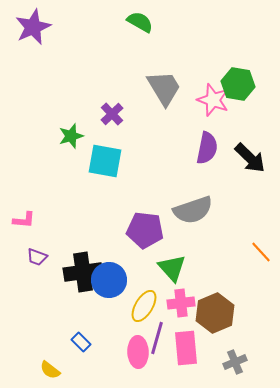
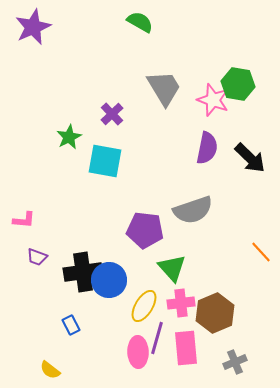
green star: moved 2 px left, 1 px down; rotated 10 degrees counterclockwise
blue rectangle: moved 10 px left, 17 px up; rotated 18 degrees clockwise
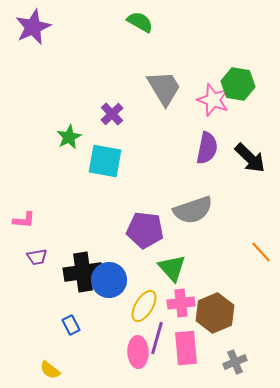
purple trapezoid: rotated 30 degrees counterclockwise
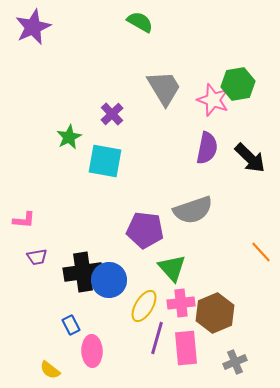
green hexagon: rotated 20 degrees counterclockwise
pink ellipse: moved 46 px left, 1 px up
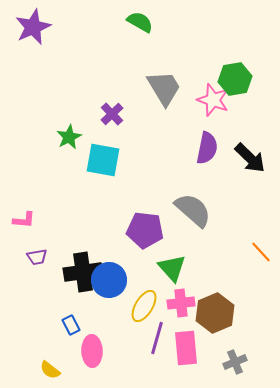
green hexagon: moved 3 px left, 5 px up
cyan square: moved 2 px left, 1 px up
gray semicircle: rotated 120 degrees counterclockwise
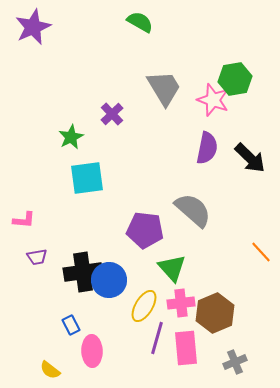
green star: moved 2 px right
cyan square: moved 16 px left, 18 px down; rotated 18 degrees counterclockwise
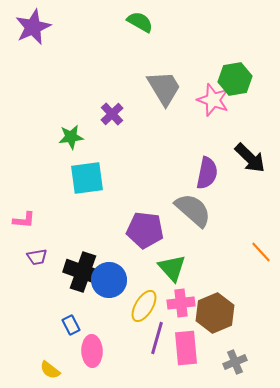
green star: rotated 20 degrees clockwise
purple semicircle: moved 25 px down
black cross: rotated 27 degrees clockwise
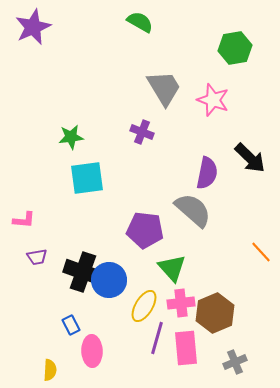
green hexagon: moved 31 px up
purple cross: moved 30 px right, 18 px down; rotated 25 degrees counterclockwise
yellow semicircle: rotated 125 degrees counterclockwise
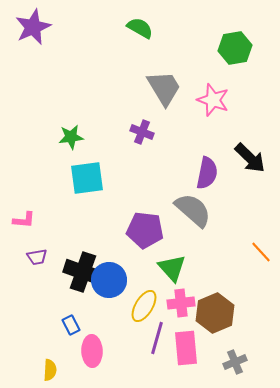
green semicircle: moved 6 px down
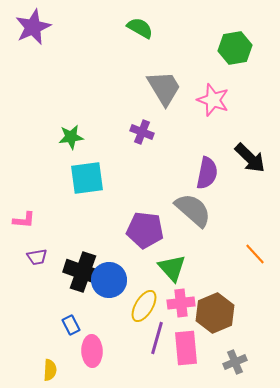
orange line: moved 6 px left, 2 px down
